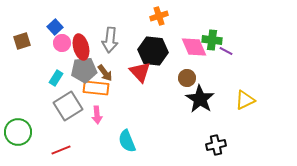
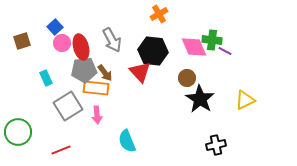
orange cross: moved 2 px up; rotated 12 degrees counterclockwise
gray arrow: moved 2 px right; rotated 35 degrees counterclockwise
purple line: moved 1 px left
cyan rectangle: moved 10 px left; rotated 56 degrees counterclockwise
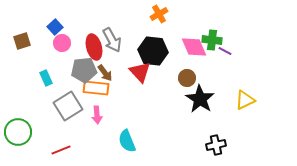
red ellipse: moved 13 px right
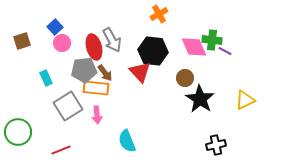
brown circle: moved 2 px left
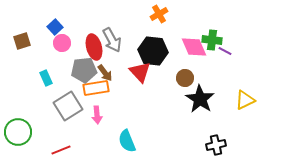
orange rectangle: rotated 15 degrees counterclockwise
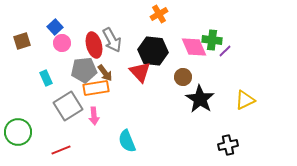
red ellipse: moved 2 px up
purple line: rotated 72 degrees counterclockwise
brown circle: moved 2 px left, 1 px up
pink arrow: moved 3 px left, 1 px down
black cross: moved 12 px right
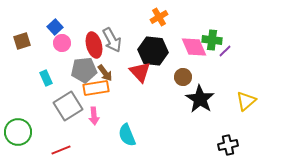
orange cross: moved 3 px down
yellow triangle: moved 1 px right, 1 px down; rotated 15 degrees counterclockwise
cyan semicircle: moved 6 px up
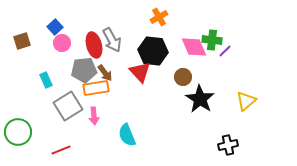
cyan rectangle: moved 2 px down
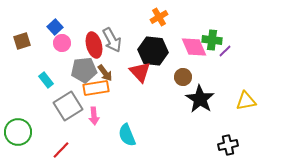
cyan rectangle: rotated 14 degrees counterclockwise
yellow triangle: rotated 30 degrees clockwise
red line: rotated 24 degrees counterclockwise
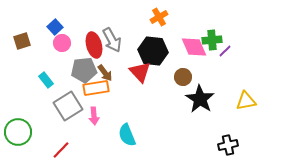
green cross: rotated 12 degrees counterclockwise
